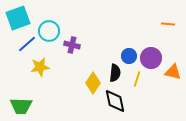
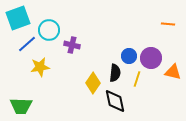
cyan circle: moved 1 px up
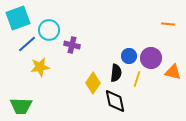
black semicircle: moved 1 px right
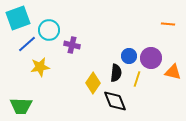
black diamond: rotated 10 degrees counterclockwise
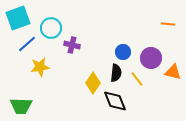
cyan circle: moved 2 px right, 2 px up
blue circle: moved 6 px left, 4 px up
yellow line: rotated 56 degrees counterclockwise
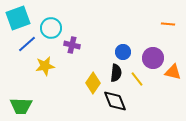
purple circle: moved 2 px right
yellow star: moved 5 px right, 1 px up
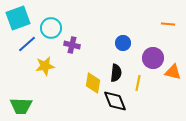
blue circle: moved 9 px up
yellow line: moved 1 px right, 4 px down; rotated 49 degrees clockwise
yellow diamond: rotated 25 degrees counterclockwise
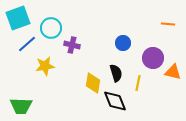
black semicircle: rotated 24 degrees counterclockwise
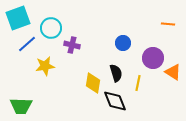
orange triangle: rotated 18 degrees clockwise
